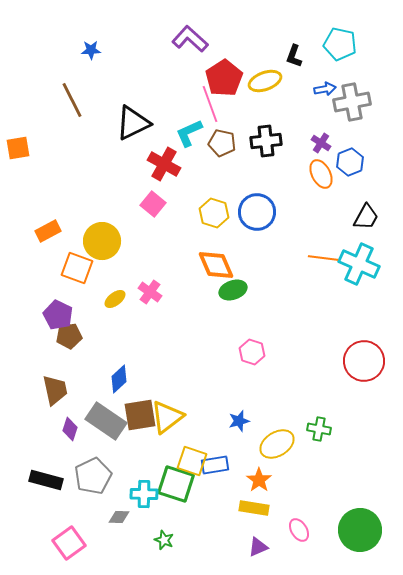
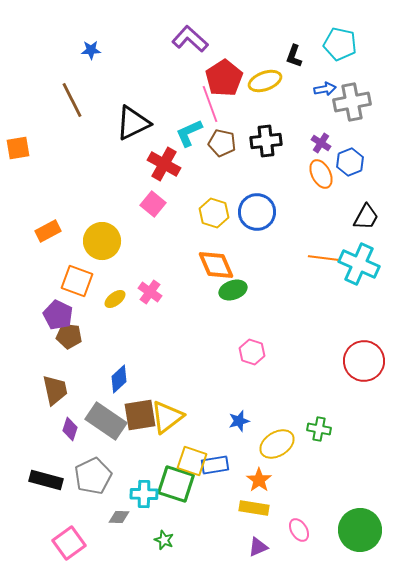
orange square at (77, 268): moved 13 px down
brown pentagon at (69, 336): rotated 15 degrees clockwise
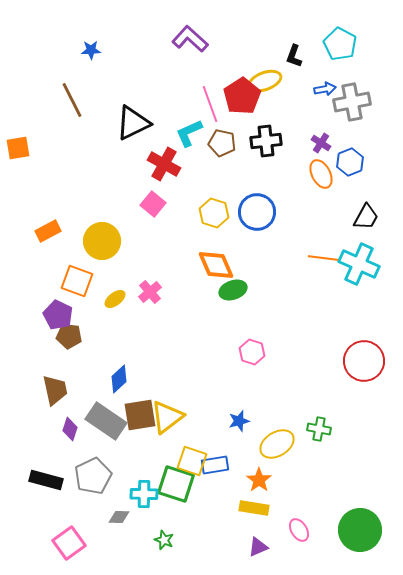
cyan pentagon at (340, 44): rotated 16 degrees clockwise
red pentagon at (224, 78): moved 18 px right, 18 px down
pink cross at (150, 292): rotated 15 degrees clockwise
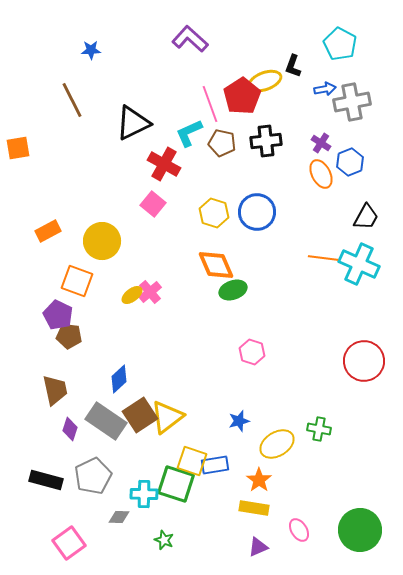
black L-shape at (294, 56): moved 1 px left, 10 px down
yellow ellipse at (115, 299): moved 17 px right, 4 px up
brown square at (140, 415): rotated 24 degrees counterclockwise
